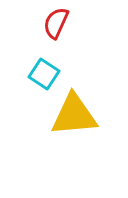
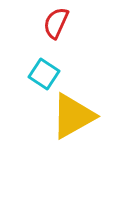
yellow triangle: moved 1 px left, 1 px down; rotated 24 degrees counterclockwise
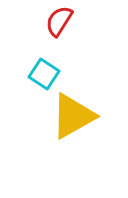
red semicircle: moved 3 px right, 2 px up; rotated 8 degrees clockwise
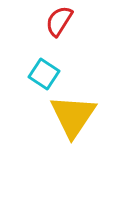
yellow triangle: rotated 27 degrees counterclockwise
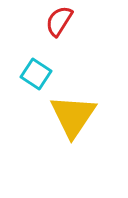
cyan square: moved 8 px left
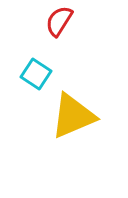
yellow triangle: rotated 33 degrees clockwise
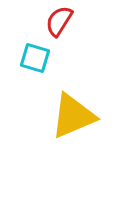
cyan square: moved 1 px left, 16 px up; rotated 16 degrees counterclockwise
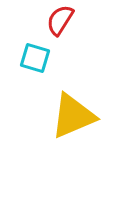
red semicircle: moved 1 px right, 1 px up
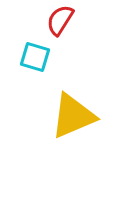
cyan square: moved 1 px up
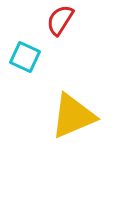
cyan square: moved 10 px left; rotated 8 degrees clockwise
